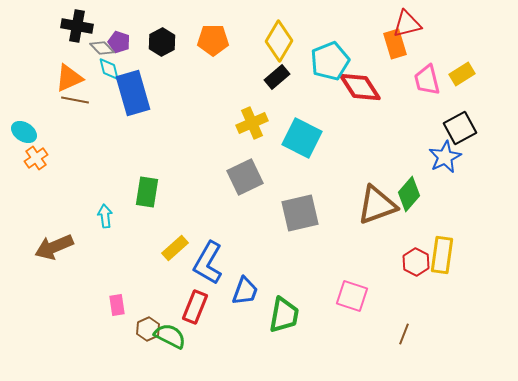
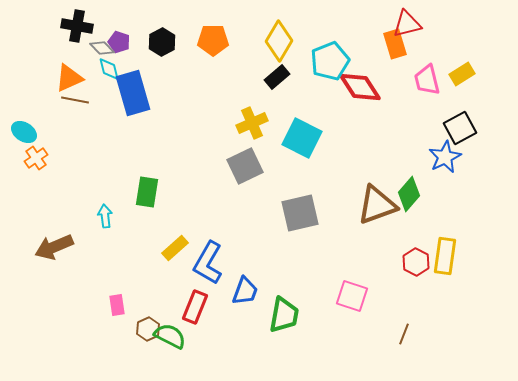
gray square at (245, 177): moved 11 px up
yellow rectangle at (442, 255): moved 3 px right, 1 px down
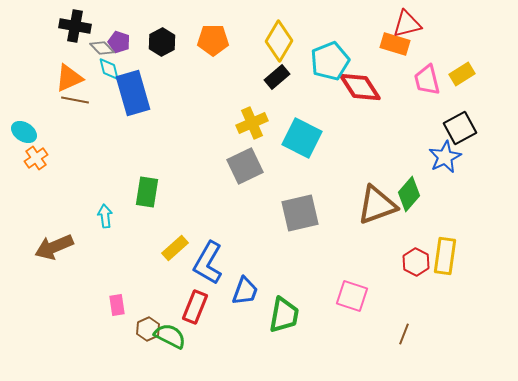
black cross at (77, 26): moved 2 px left
orange rectangle at (395, 44): rotated 56 degrees counterclockwise
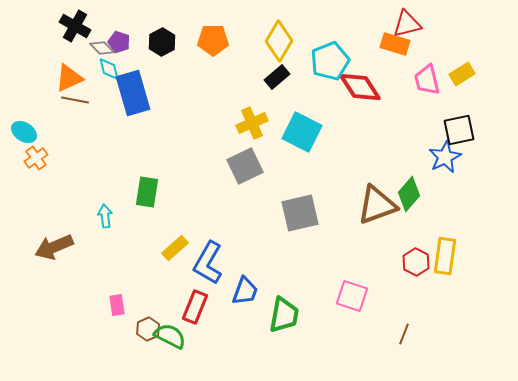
black cross at (75, 26): rotated 20 degrees clockwise
black square at (460, 128): moved 1 px left, 2 px down; rotated 16 degrees clockwise
cyan square at (302, 138): moved 6 px up
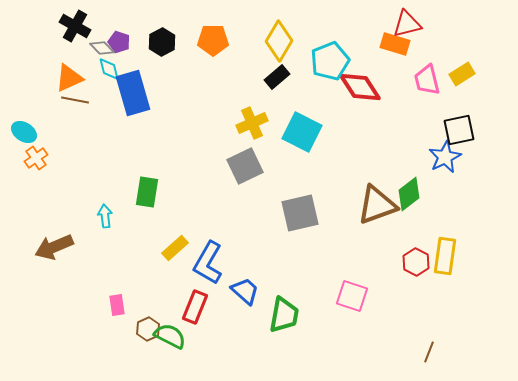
green diamond at (409, 194): rotated 12 degrees clockwise
blue trapezoid at (245, 291): rotated 68 degrees counterclockwise
brown line at (404, 334): moved 25 px right, 18 px down
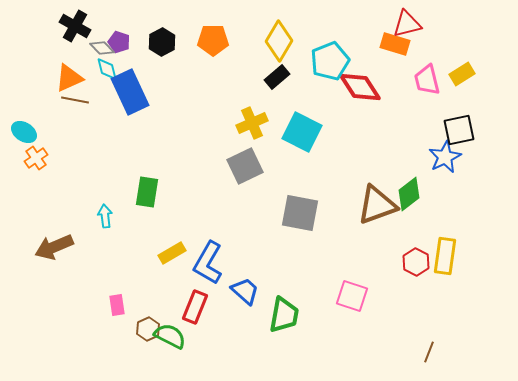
cyan diamond at (109, 69): moved 2 px left
blue rectangle at (133, 93): moved 3 px left, 1 px up; rotated 9 degrees counterclockwise
gray square at (300, 213): rotated 24 degrees clockwise
yellow rectangle at (175, 248): moved 3 px left, 5 px down; rotated 12 degrees clockwise
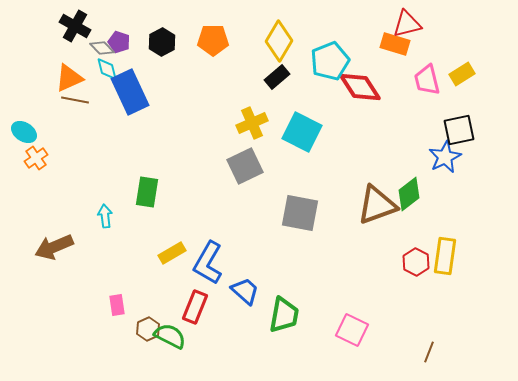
pink square at (352, 296): moved 34 px down; rotated 8 degrees clockwise
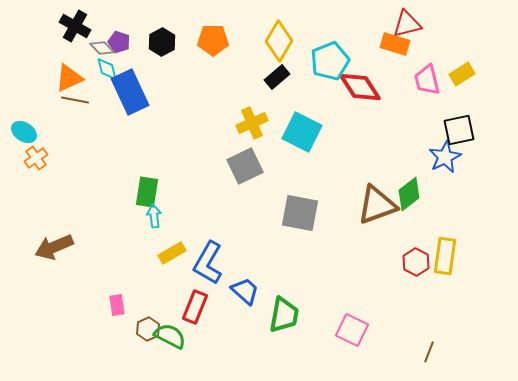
cyan arrow at (105, 216): moved 49 px right
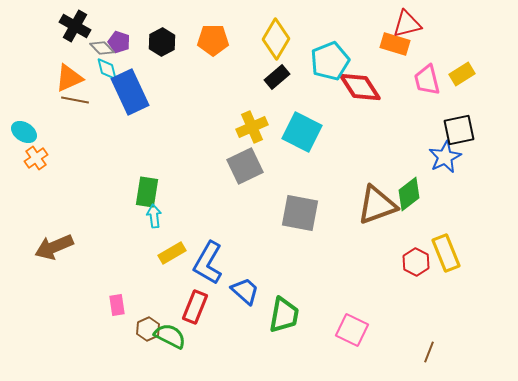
yellow diamond at (279, 41): moved 3 px left, 2 px up
yellow cross at (252, 123): moved 4 px down
yellow rectangle at (445, 256): moved 1 px right, 3 px up; rotated 30 degrees counterclockwise
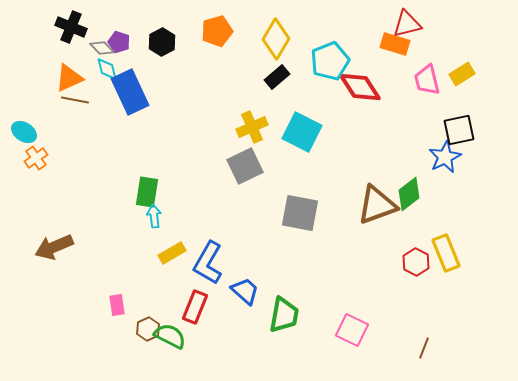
black cross at (75, 26): moved 4 px left, 1 px down; rotated 8 degrees counterclockwise
orange pentagon at (213, 40): moved 4 px right, 9 px up; rotated 16 degrees counterclockwise
brown line at (429, 352): moved 5 px left, 4 px up
